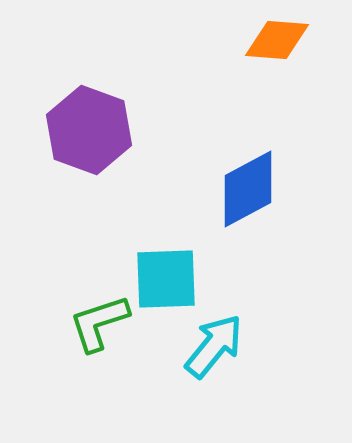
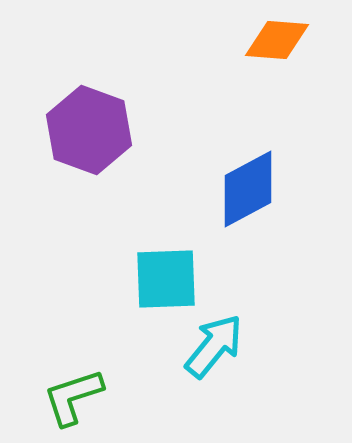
green L-shape: moved 26 px left, 74 px down
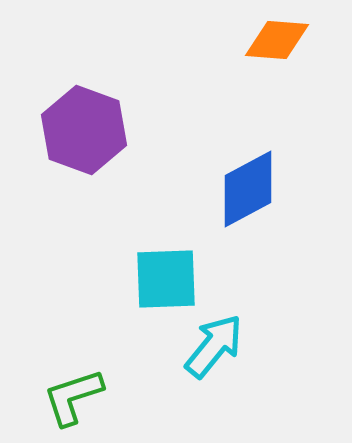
purple hexagon: moved 5 px left
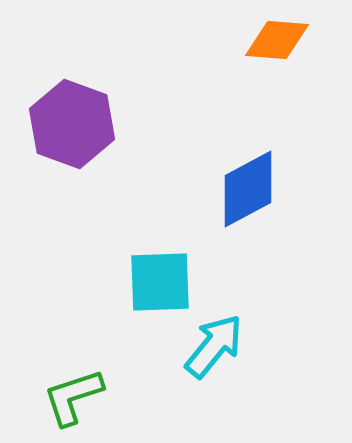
purple hexagon: moved 12 px left, 6 px up
cyan square: moved 6 px left, 3 px down
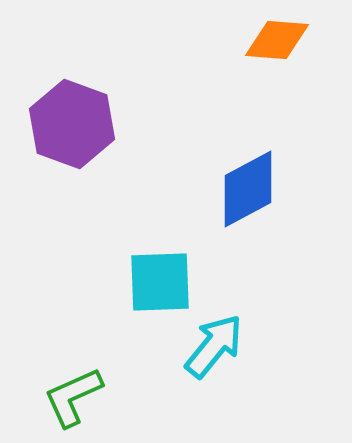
green L-shape: rotated 6 degrees counterclockwise
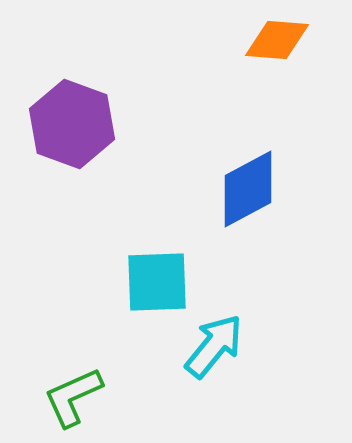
cyan square: moved 3 px left
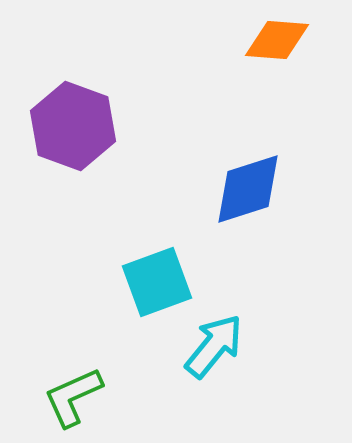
purple hexagon: moved 1 px right, 2 px down
blue diamond: rotated 10 degrees clockwise
cyan square: rotated 18 degrees counterclockwise
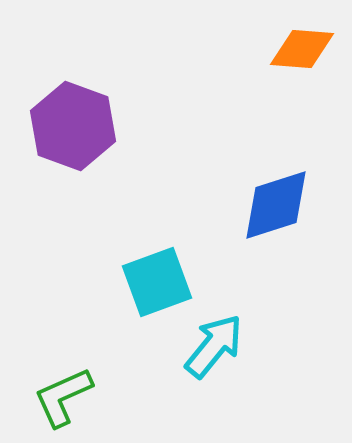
orange diamond: moved 25 px right, 9 px down
blue diamond: moved 28 px right, 16 px down
green L-shape: moved 10 px left
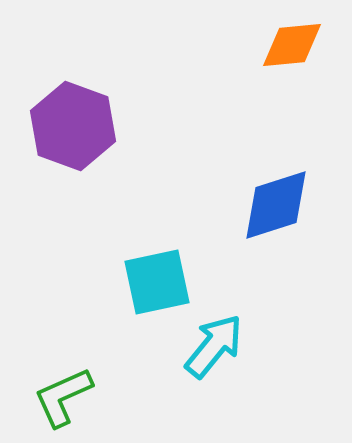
orange diamond: moved 10 px left, 4 px up; rotated 10 degrees counterclockwise
cyan square: rotated 8 degrees clockwise
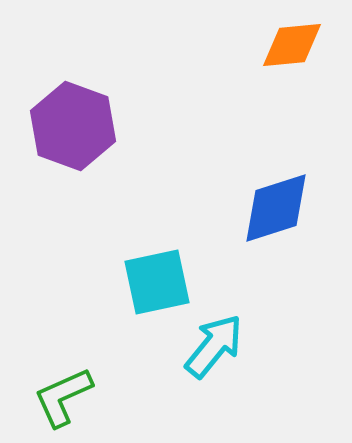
blue diamond: moved 3 px down
